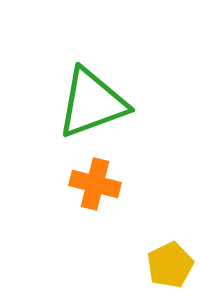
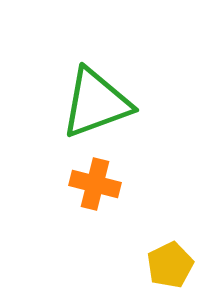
green triangle: moved 4 px right
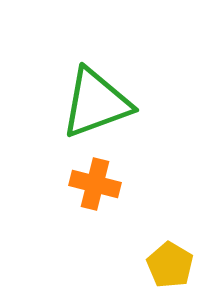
yellow pentagon: rotated 15 degrees counterclockwise
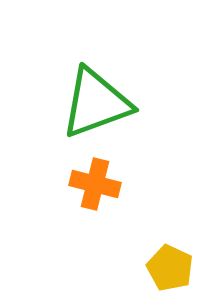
yellow pentagon: moved 3 px down; rotated 6 degrees counterclockwise
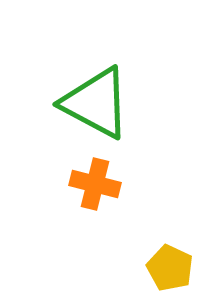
green triangle: rotated 48 degrees clockwise
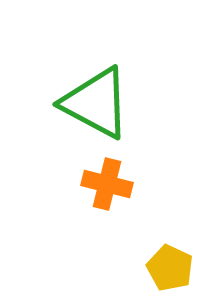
orange cross: moved 12 px right
